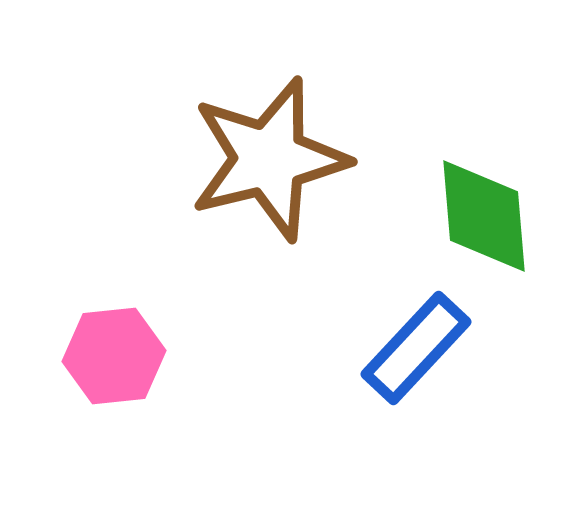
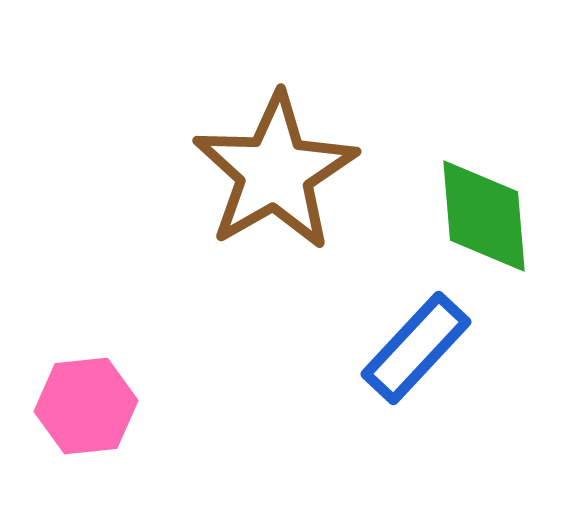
brown star: moved 6 px right, 13 px down; rotated 16 degrees counterclockwise
pink hexagon: moved 28 px left, 50 px down
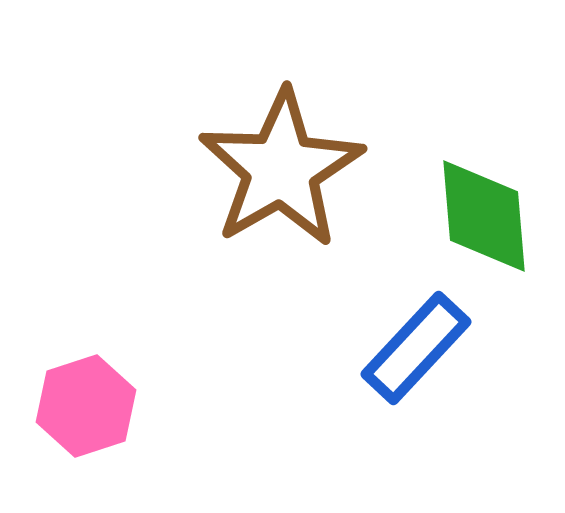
brown star: moved 6 px right, 3 px up
pink hexagon: rotated 12 degrees counterclockwise
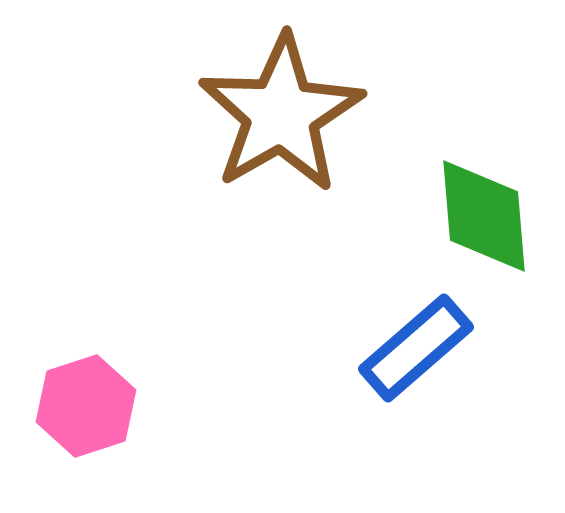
brown star: moved 55 px up
blue rectangle: rotated 6 degrees clockwise
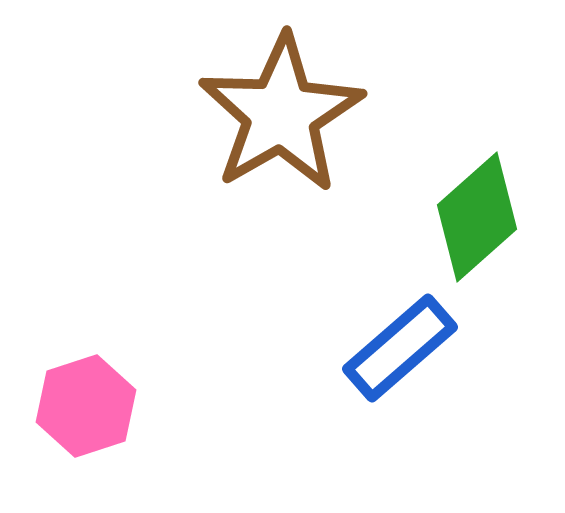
green diamond: moved 7 px left, 1 px down; rotated 53 degrees clockwise
blue rectangle: moved 16 px left
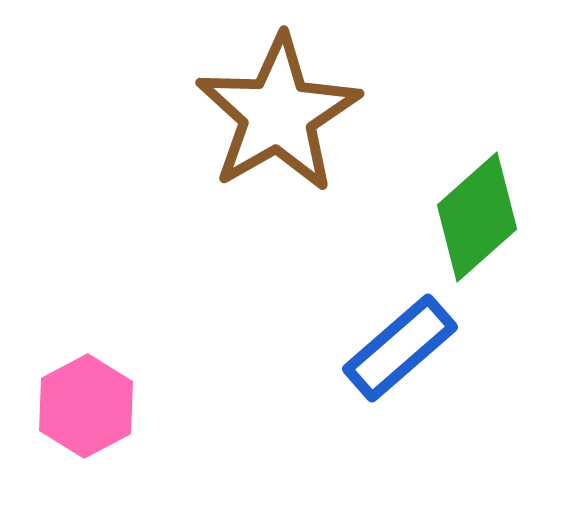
brown star: moved 3 px left
pink hexagon: rotated 10 degrees counterclockwise
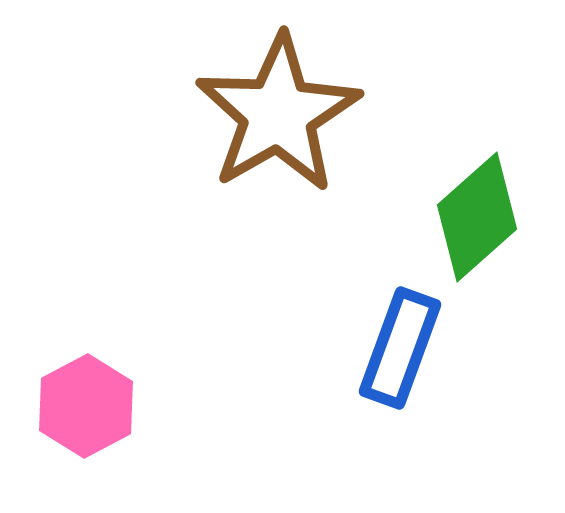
blue rectangle: rotated 29 degrees counterclockwise
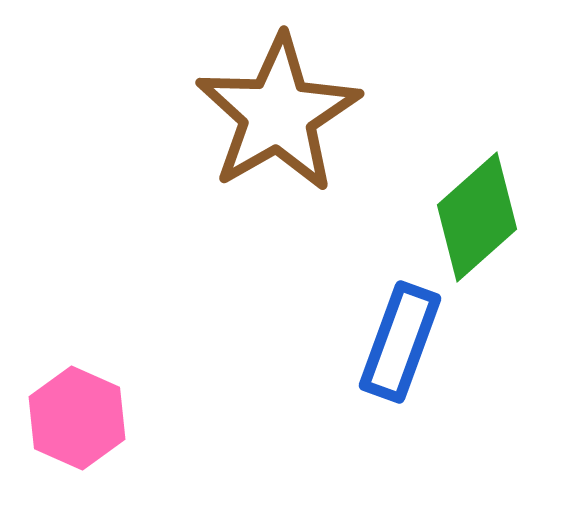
blue rectangle: moved 6 px up
pink hexagon: moved 9 px left, 12 px down; rotated 8 degrees counterclockwise
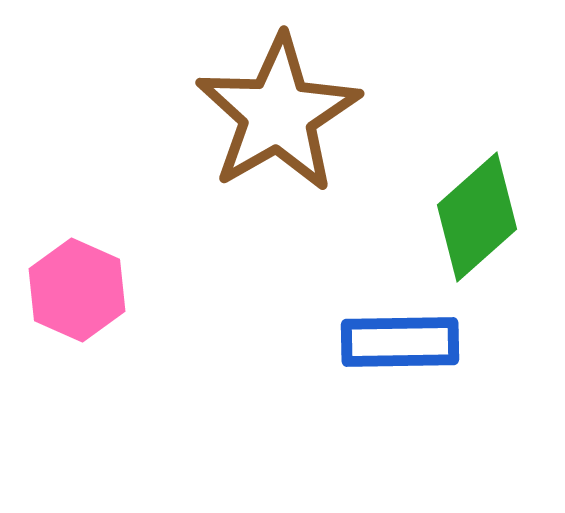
blue rectangle: rotated 69 degrees clockwise
pink hexagon: moved 128 px up
